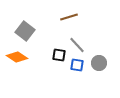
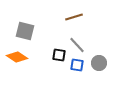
brown line: moved 5 px right
gray square: rotated 24 degrees counterclockwise
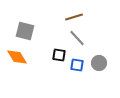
gray line: moved 7 px up
orange diamond: rotated 25 degrees clockwise
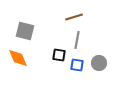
gray line: moved 2 px down; rotated 54 degrees clockwise
orange diamond: moved 1 px right, 1 px down; rotated 10 degrees clockwise
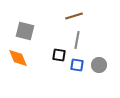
brown line: moved 1 px up
gray circle: moved 2 px down
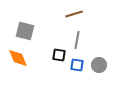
brown line: moved 2 px up
